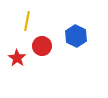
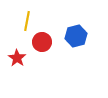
blue hexagon: rotated 20 degrees clockwise
red circle: moved 4 px up
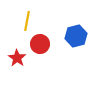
red circle: moved 2 px left, 2 px down
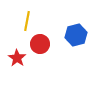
blue hexagon: moved 1 px up
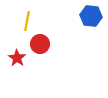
blue hexagon: moved 15 px right, 19 px up; rotated 20 degrees clockwise
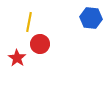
blue hexagon: moved 2 px down
yellow line: moved 2 px right, 1 px down
